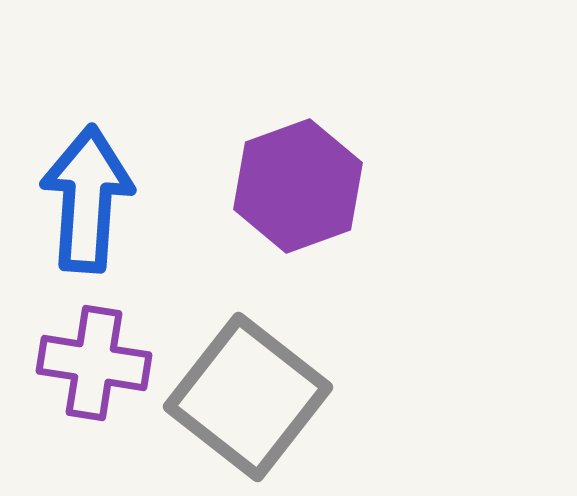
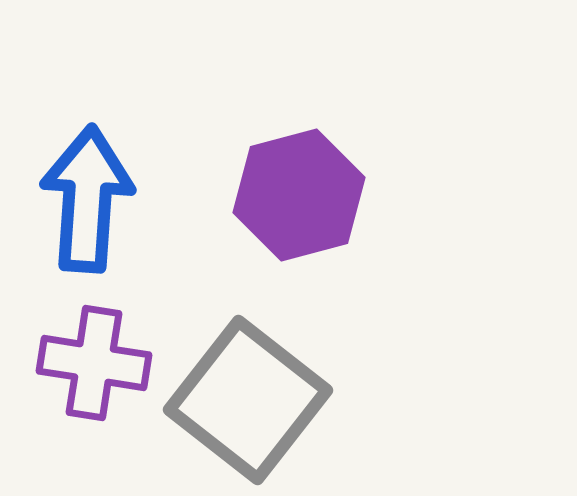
purple hexagon: moved 1 px right, 9 px down; rotated 5 degrees clockwise
gray square: moved 3 px down
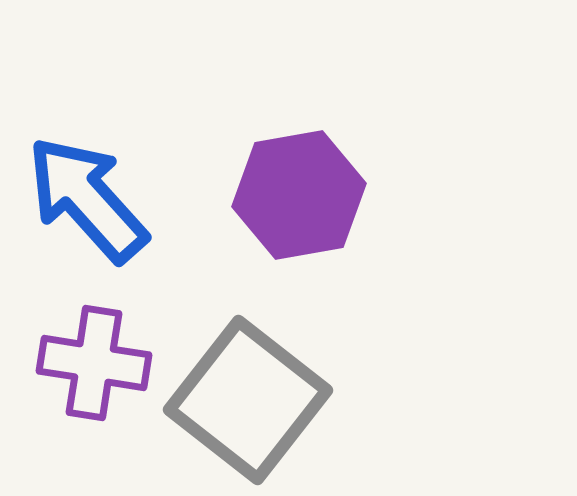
purple hexagon: rotated 5 degrees clockwise
blue arrow: rotated 46 degrees counterclockwise
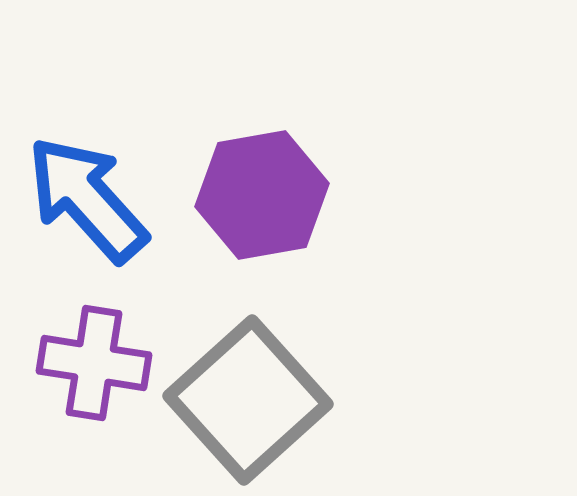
purple hexagon: moved 37 px left
gray square: rotated 10 degrees clockwise
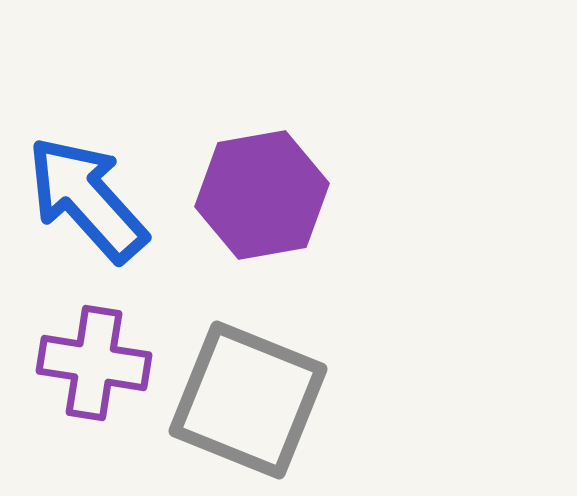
gray square: rotated 26 degrees counterclockwise
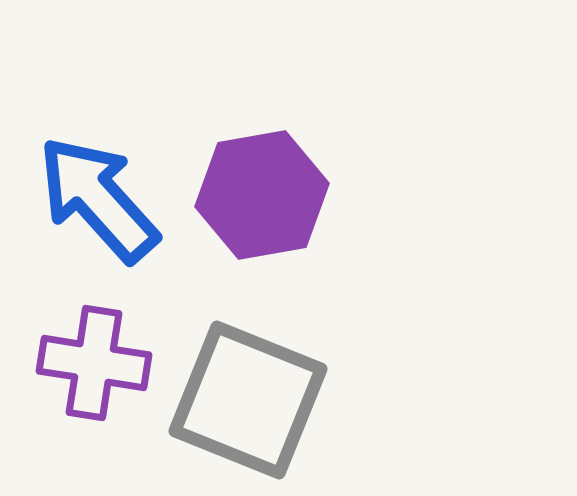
blue arrow: moved 11 px right
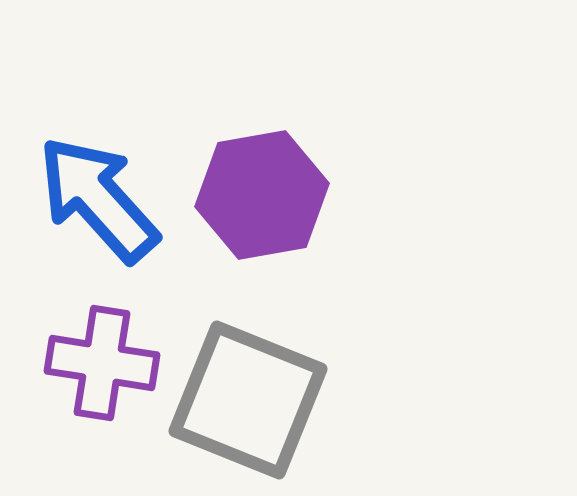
purple cross: moved 8 px right
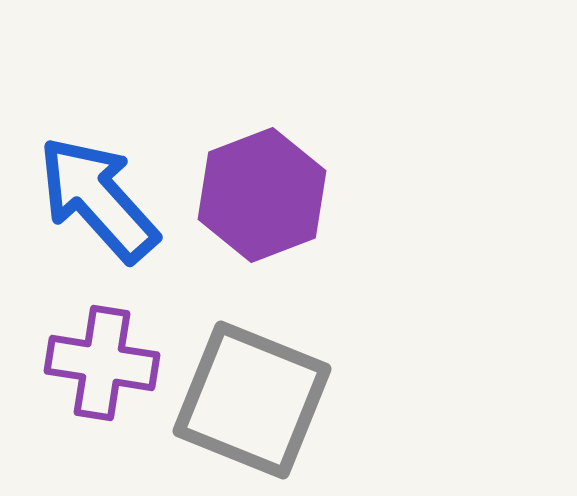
purple hexagon: rotated 11 degrees counterclockwise
gray square: moved 4 px right
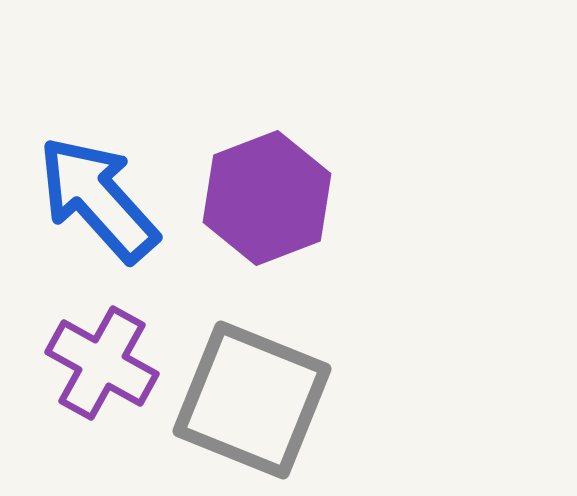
purple hexagon: moved 5 px right, 3 px down
purple cross: rotated 20 degrees clockwise
